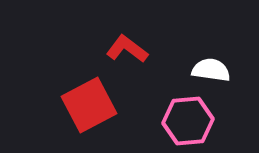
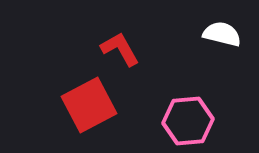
red L-shape: moved 7 px left; rotated 24 degrees clockwise
white semicircle: moved 11 px right, 36 px up; rotated 6 degrees clockwise
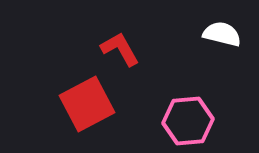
red square: moved 2 px left, 1 px up
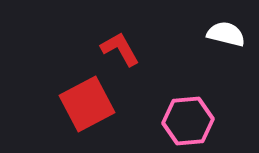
white semicircle: moved 4 px right
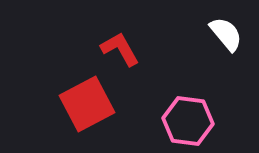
white semicircle: rotated 36 degrees clockwise
pink hexagon: rotated 12 degrees clockwise
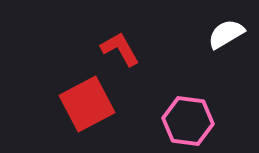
white semicircle: rotated 81 degrees counterclockwise
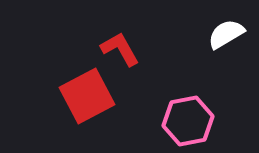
red square: moved 8 px up
pink hexagon: rotated 18 degrees counterclockwise
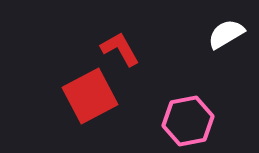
red square: moved 3 px right
